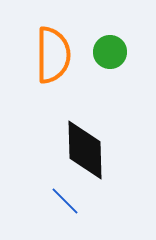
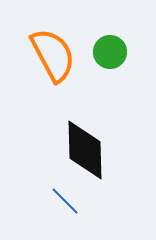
orange semicircle: rotated 28 degrees counterclockwise
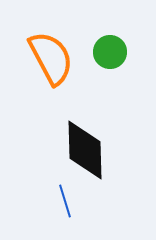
orange semicircle: moved 2 px left, 3 px down
blue line: rotated 28 degrees clockwise
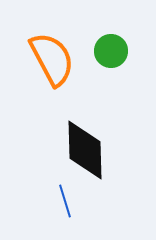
green circle: moved 1 px right, 1 px up
orange semicircle: moved 1 px right, 1 px down
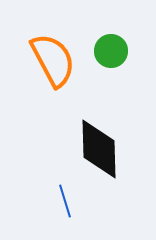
orange semicircle: moved 1 px right, 1 px down
black diamond: moved 14 px right, 1 px up
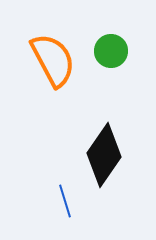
black diamond: moved 5 px right, 6 px down; rotated 36 degrees clockwise
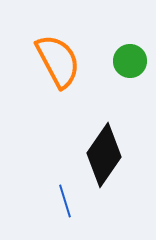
green circle: moved 19 px right, 10 px down
orange semicircle: moved 5 px right, 1 px down
